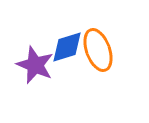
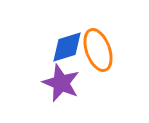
purple star: moved 26 px right, 18 px down
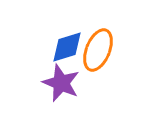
orange ellipse: rotated 42 degrees clockwise
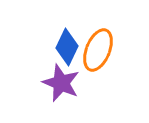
blue diamond: rotated 48 degrees counterclockwise
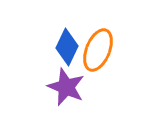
purple star: moved 5 px right, 4 px down
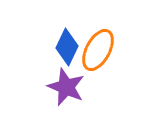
orange ellipse: rotated 6 degrees clockwise
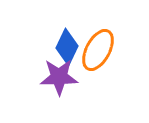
purple star: moved 7 px left, 10 px up; rotated 24 degrees counterclockwise
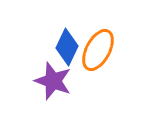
purple star: moved 6 px left, 4 px down; rotated 21 degrees clockwise
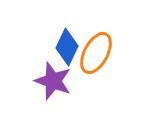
orange ellipse: moved 2 px left, 3 px down
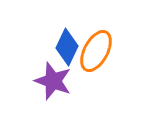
orange ellipse: moved 2 px up
